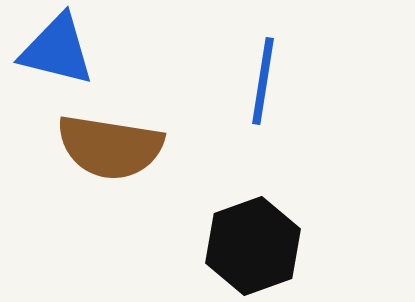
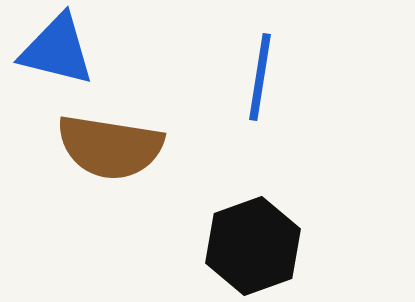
blue line: moved 3 px left, 4 px up
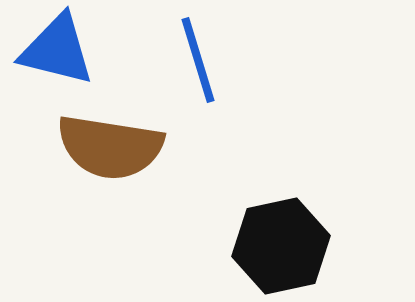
blue line: moved 62 px left, 17 px up; rotated 26 degrees counterclockwise
black hexagon: moved 28 px right; rotated 8 degrees clockwise
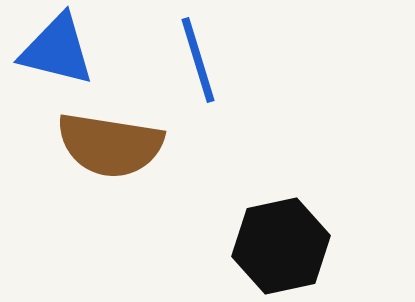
brown semicircle: moved 2 px up
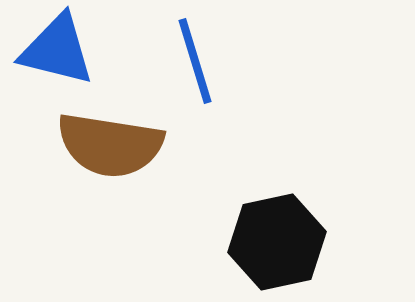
blue line: moved 3 px left, 1 px down
black hexagon: moved 4 px left, 4 px up
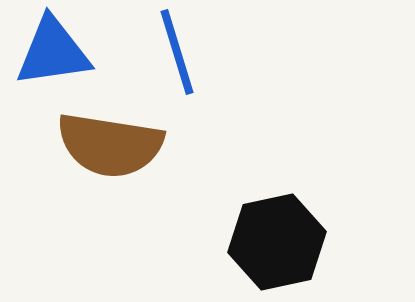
blue triangle: moved 4 px left, 2 px down; rotated 22 degrees counterclockwise
blue line: moved 18 px left, 9 px up
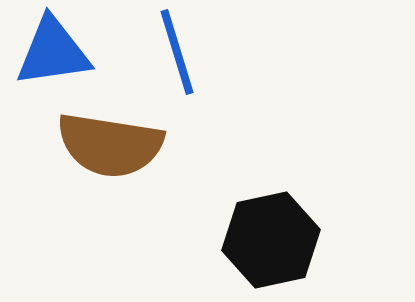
black hexagon: moved 6 px left, 2 px up
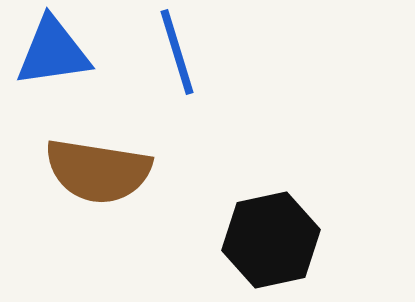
brown semicircle: moved 12 px left, 26 px down
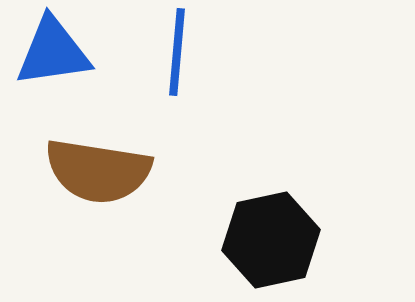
blue line: rotated 22 degrees clockwise
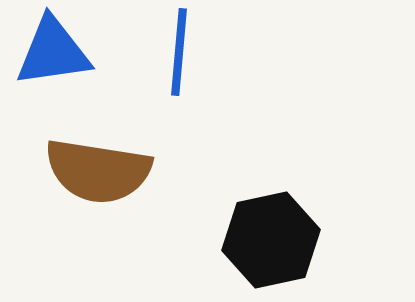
blue line: moved 2 px right
